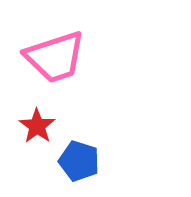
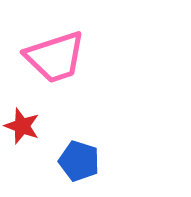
red star: moved 15 px left; rotated 15 degrees counterclockwise
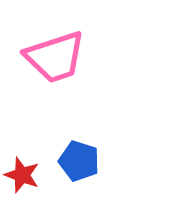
red star: moved 49 px down
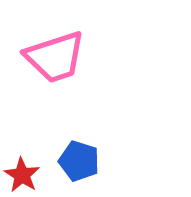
red star: rotated 12 degrees clockwise
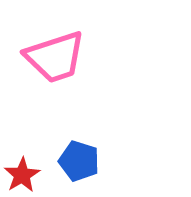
red star: rotated 9 degrees clockwise
